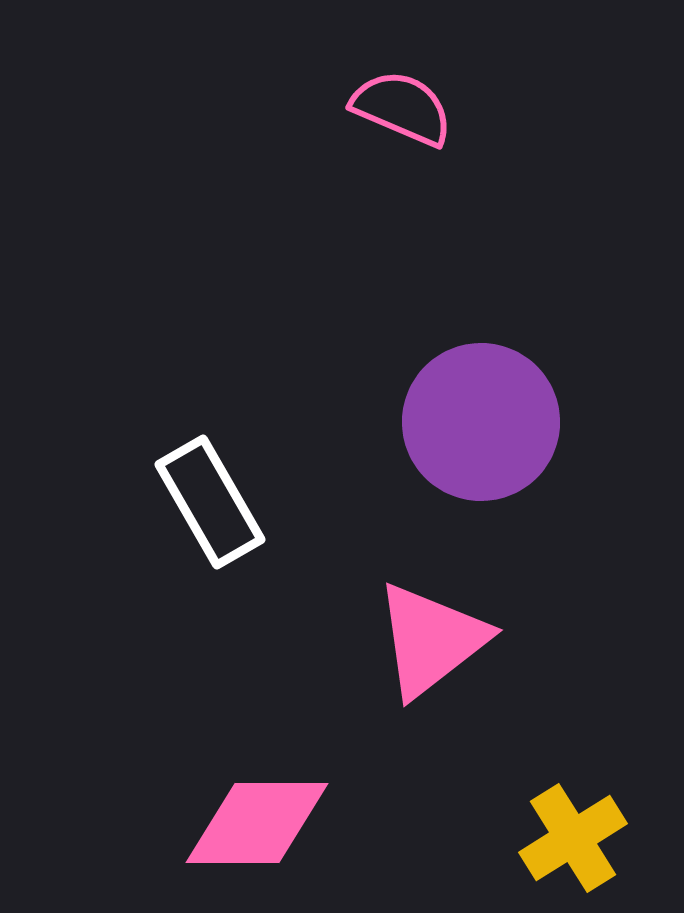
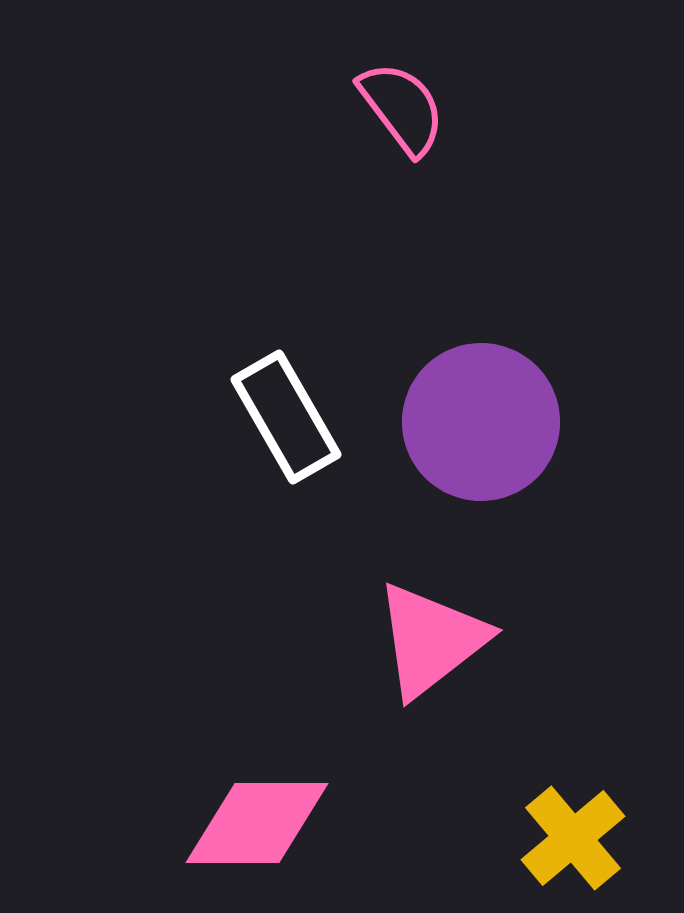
pink semicircle: rotated 30 degrees clockwise
white rectangle: moved 76 px right, 85 px up
yellow cross: rotated 8 degrees counterclockwise
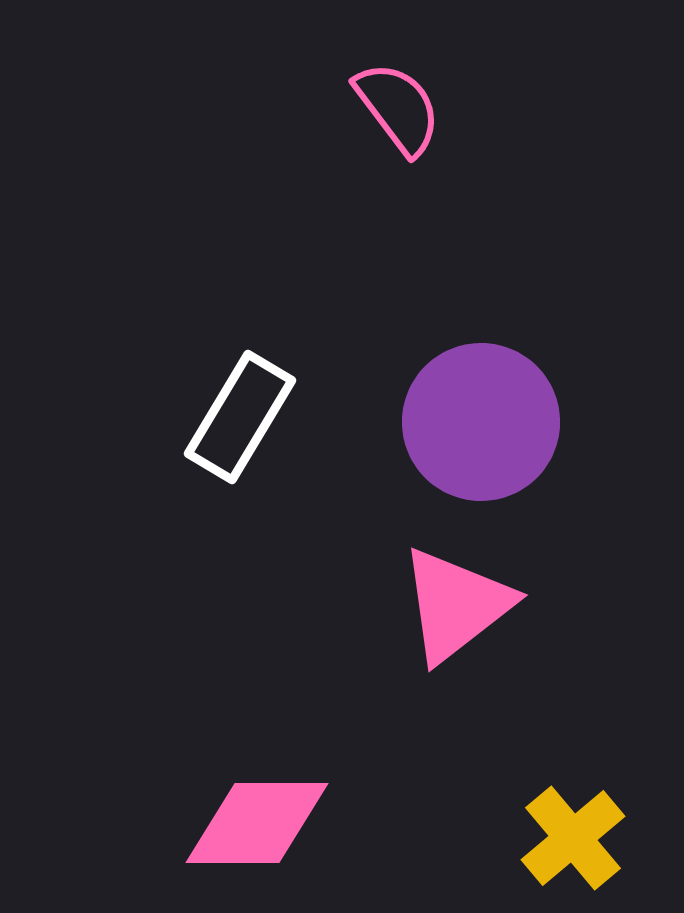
pink semicircle: moved 4 px left
white rectangle: moved 46 px left; rotated 61 degrees clockwise
pink triangle: moved 25 px right, 35 px up
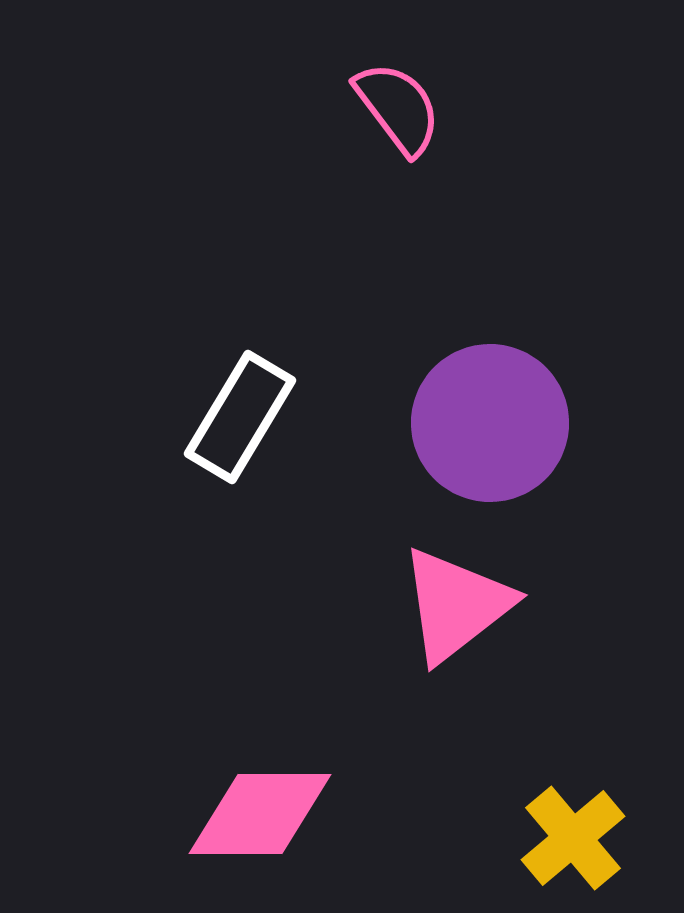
purple circle: moved 9 px right, 1 px down
pink diamond: moved 3 px right, 9 px up
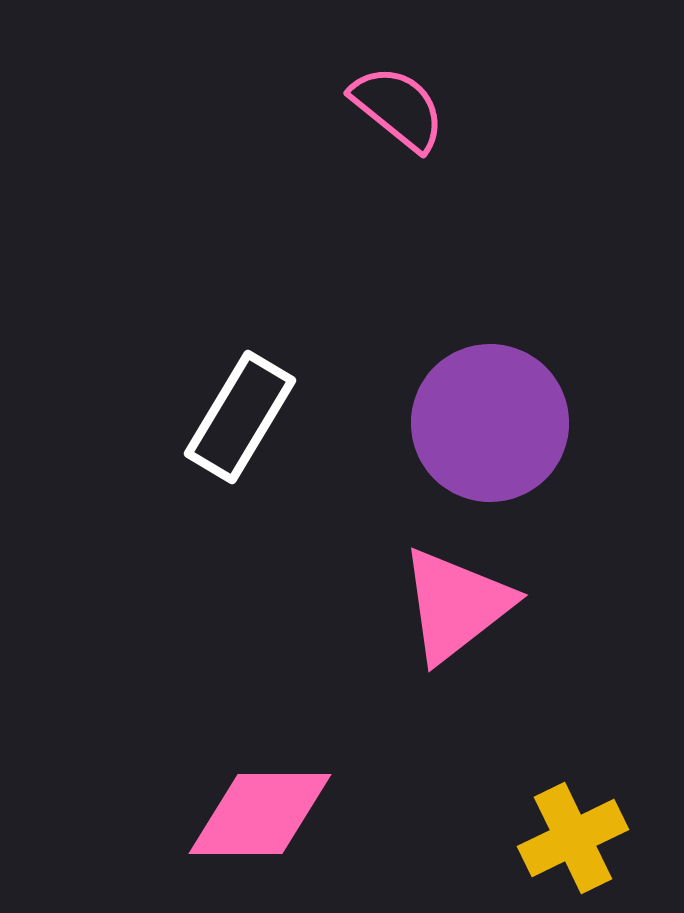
pink semicircle: rotated 14 degrees counterclockwise
yellow cross: rotated 14 degrees clockwise
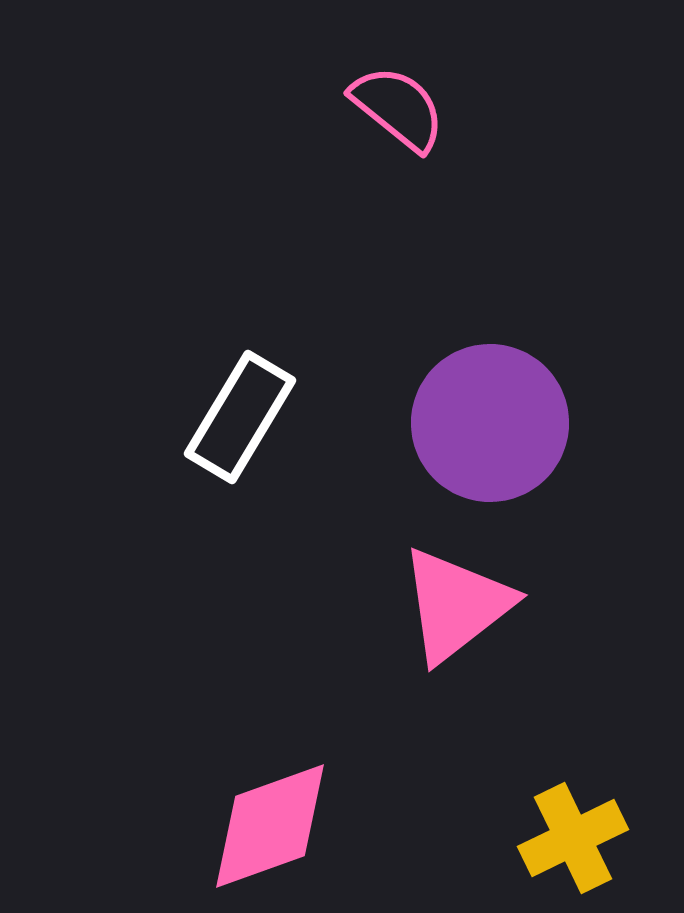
pink diamond: moved 10 px right, 12 px down; rotated 20 degrees counterclockwise
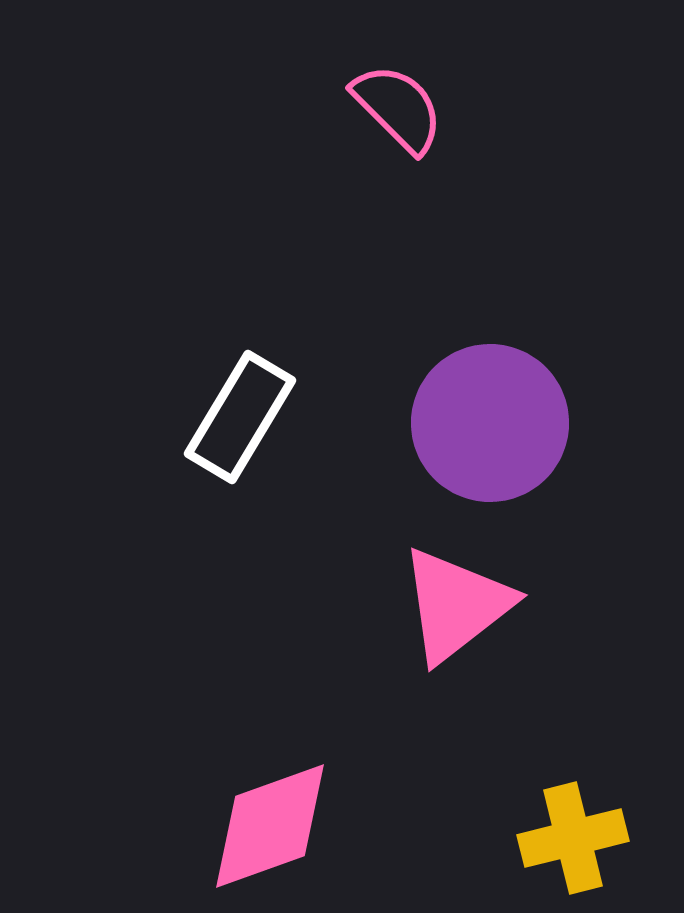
pink semicircle: rotated 6 degrees clockwise
yellow cross: rotated 12 degrees clockwise
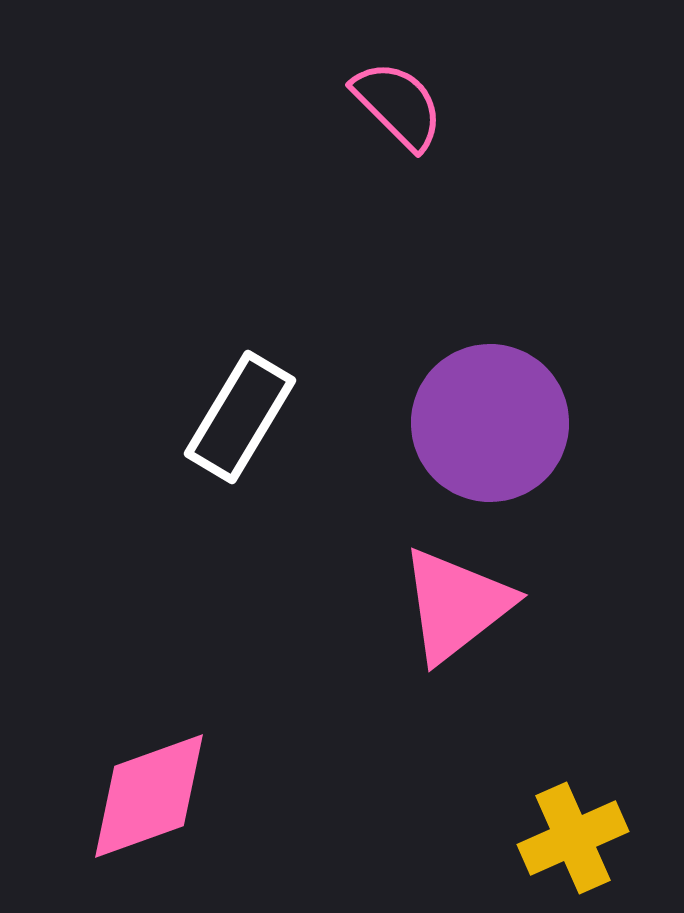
pink semicircle: moved 3 px up
pink diamond: moved 121 px left, 30 px up
yellow cross: rotated 10 degrees counterclockwise
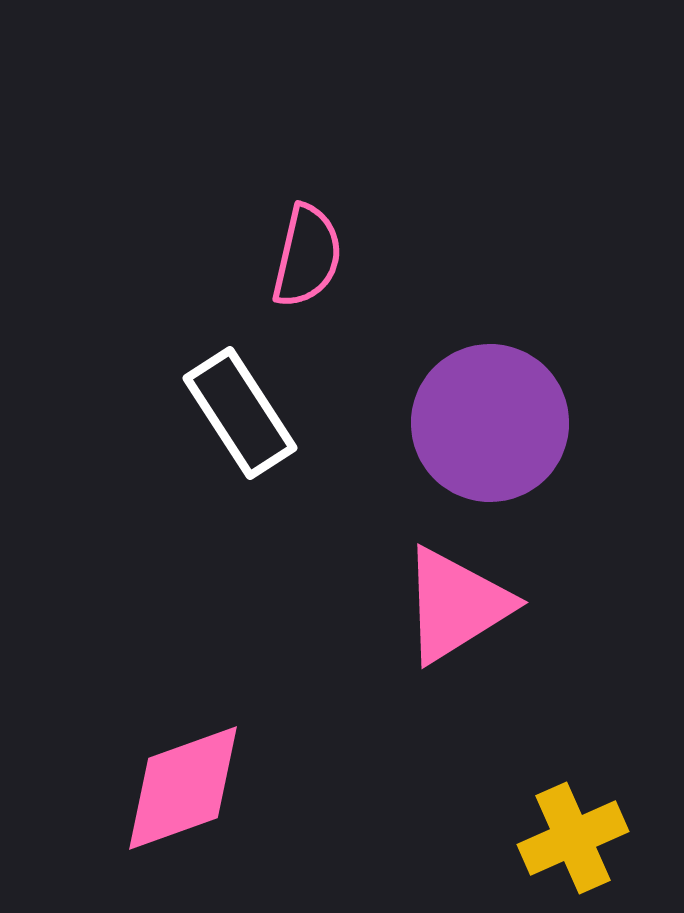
pink semicircle: moved 91 px left, 151 px down; rotated 58 degrees clockwise
white rectangle: moved 4 px up; rotated 64 degrees counterclockwise
pink triangle: rotated 6 degrees clockwise
pink diamond: moved 34 px right, 8 px up
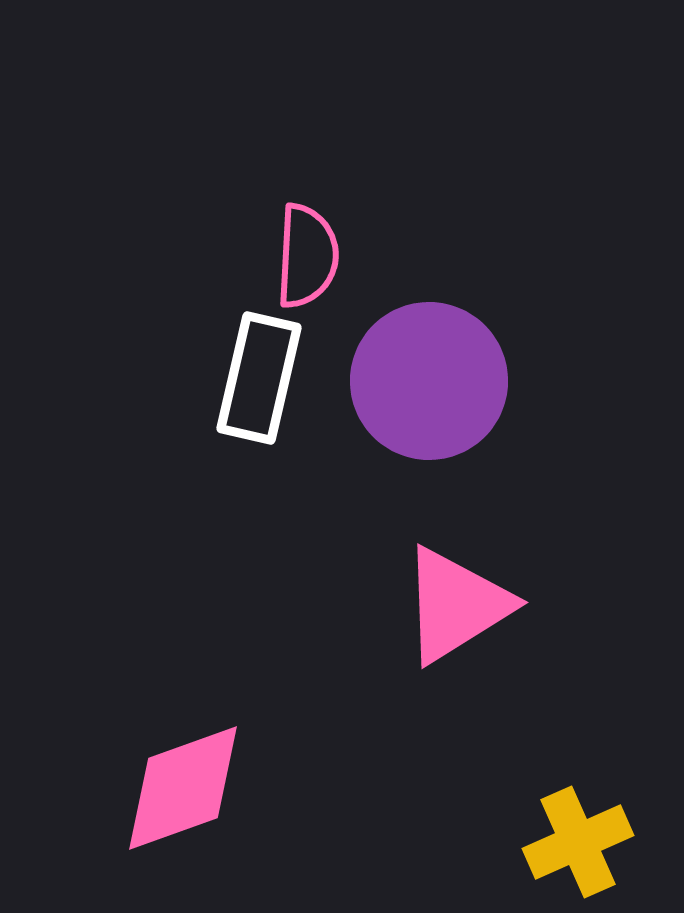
pink semicircle: rotated 10 degrees counterclockwise
white rectangle: moved 19 px right, 35 px up; rotated 46 degrees clockwise
purple circle: moved 61 px left, 42 px up
yellow cross: moved 5 px right, 4 px down
